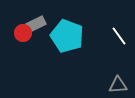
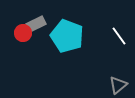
gray triangle: rotated 36 degrees counterclockwise
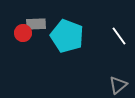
gray rectangle: rotated 24 degrees clockwise
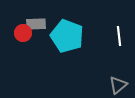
white line: rotated 30 degrees clockwise
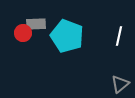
white line: rotated 18 degrees clockwise
gray triangle: moved 2 px right, 1 px up
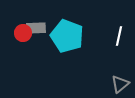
gray rectangle: moved 4 px down
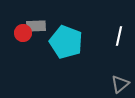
gray rectangle: moved 2 px up
cyan pentagon: moved 1 px left, 6 px down
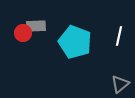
cyan pentagon: moved 9 px right
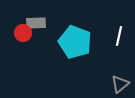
gray rectangle: moved 3 px up
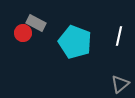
gray rectangle: rotated 30 degrees clockwise
